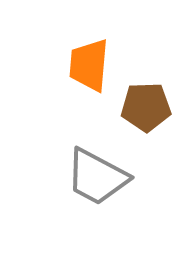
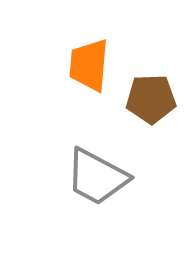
brown pentagon: moved 5 px right, 8 px up
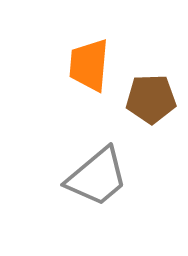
gray trapezoid: rotated 68 degrees counterclockwise
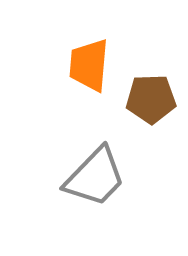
gray trapezoid: moved 2 px left; rotated 6 degrees counterclockwise
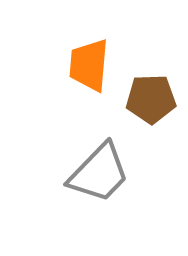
gray trapezoid: moved 4 px right, 4 px up
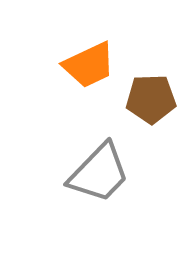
orange trapezoid: rotated 120 degrees counterclockwise
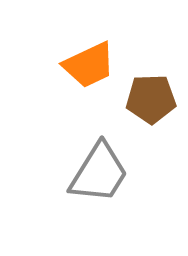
gray trapezoid: rotated 12 degrees counterclockwise
